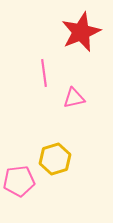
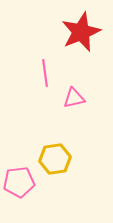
pink line: moved 1 px right
yellow hexagon: rotated 8 degrees clockwise
pink pentagon: moved 1 px down
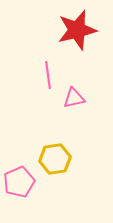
red star: moved 4 px left, 2 px up; rotated 9 degrees clockwise
pink line: moved 3 px right, 2 px down
pink pentagon: rotated 16 degrees counterclockwise
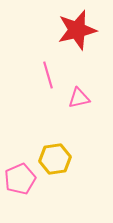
pink line: rotated 8 degrees counterclockwise
pink triangle: moved 5 px right
pink pentagon: moved 1 px right, 3 px up
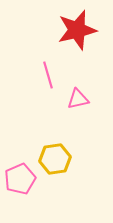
pink triangle: moved 1 px left, 1 px down
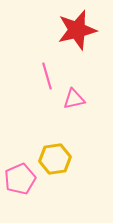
pink line: moved 1 px left, 1 px down
pink triangle: moved 4 px left
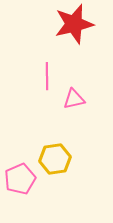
red star: moved 3 px left, 6 px up
pink line: rotated 16 degrees clockwise
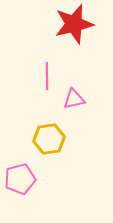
yellow hexagon: moved 6 px left, 20 px up
pink pentagon: rotated 8 degrees clockwise
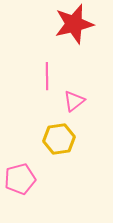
pink triangle: moved 2 px down; rotated 25 degrees counterclockwise
yellow hexagon: moved 10 px right
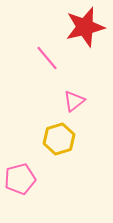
red star: moved 11 px right, 3 px down
pink line: moved 18 px up; rotated 40 degrees counterclockwise
yellow hexagon: rotated 8 degrees counterclockwise
